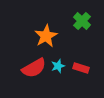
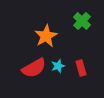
red rectangle: rotated 56 degrees clockwise
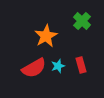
red rectangle: moved 3 px up
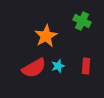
green cross: rotated 18 degrees counterclockwise
red rectangle: moved 5 px right, 1 px down; rotated 21 degrees clockwise
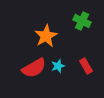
red rectangle: rotated 35 degrees counterclockwise
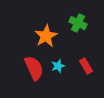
green cross: moved 4 px left, 2 px down
red semicircle: rotated 85 degrees counterclockwise
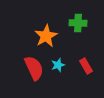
green cross: rotated 24 degrees counterclockwise
cyan star: moved 1 px up
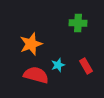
orange star: moved 15 px left, 8 px down; rotated 10 degrees clockwise
red semicircle: moved 2 px right, 7 px down; rotated 50 degrees counterclockwise
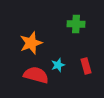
green cross: moved 2 px left, 1 px down
orange star: moved 1 px up
red rectangle: rotated 14 degrees clockwise
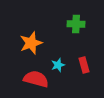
red rectangle: moved 2 px left, 1 px up
red semicircle: moved 4 px down
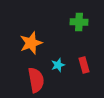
green cross: moved 3 px right, 2 px up
red semicircle: moved 1 px down; rotated 65 degrees clockwise
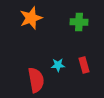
orange star: moved 25 px up
cyan star: rotated 16 degrees clockwise
